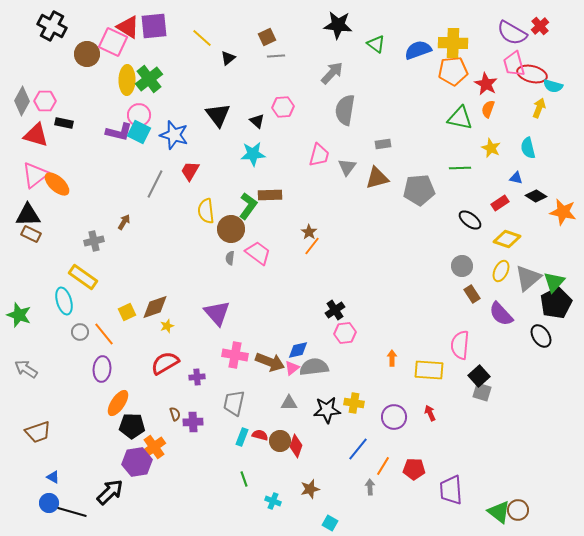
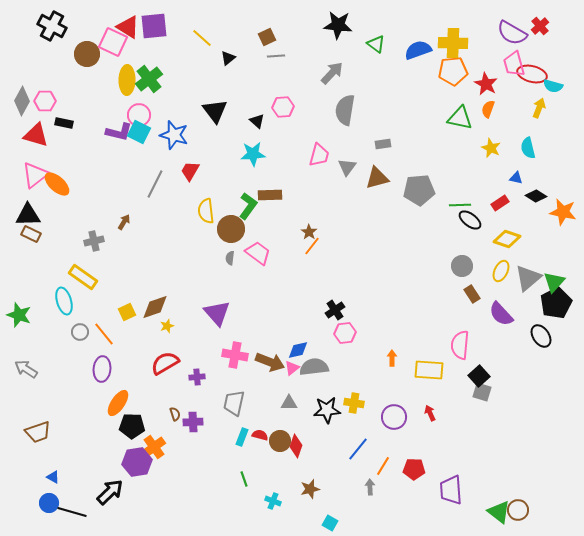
black triangle at (218, 115): moved 3 px left, 4 px up
green line at (460, 168): moved 37 px down
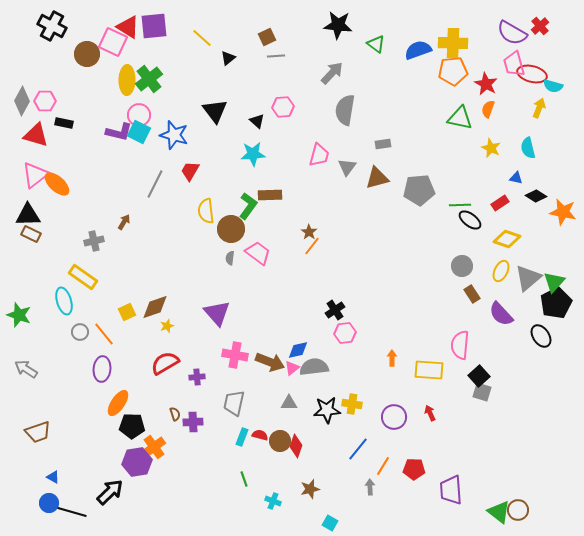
yellow cross at (354, 403): moved 2 px left, 1 px down
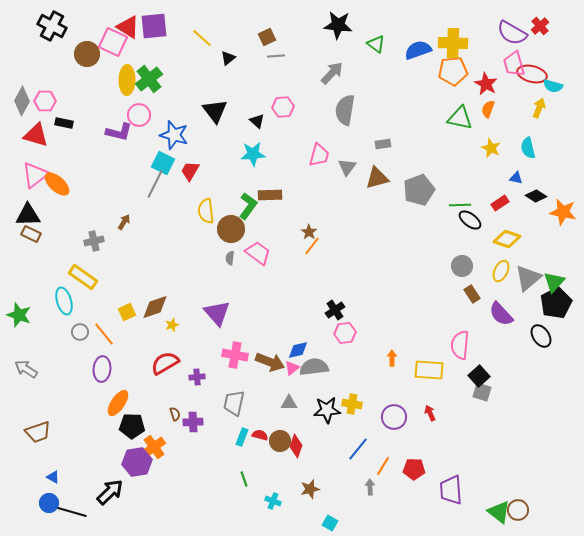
cyan square at (139, 132): moved 24 px right, 31 px down
gray pentagon at (419, 190): rotated 16 degrees counterclockwise
yellow star at (167, 326): moved 5 px right, 1 px up
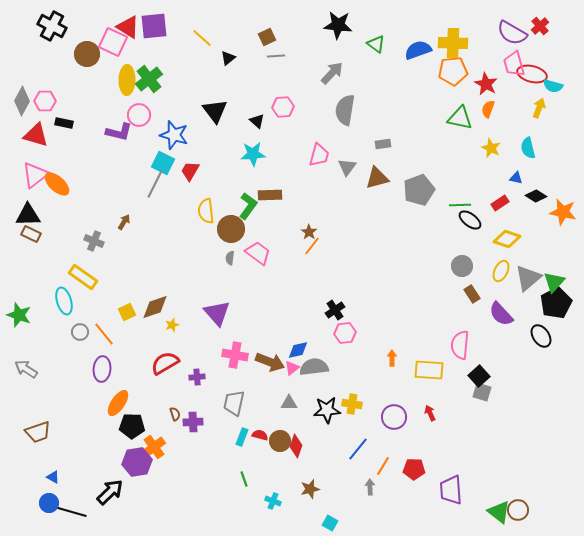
gray cross at (94, 241): rotated 36 degrees clockwise
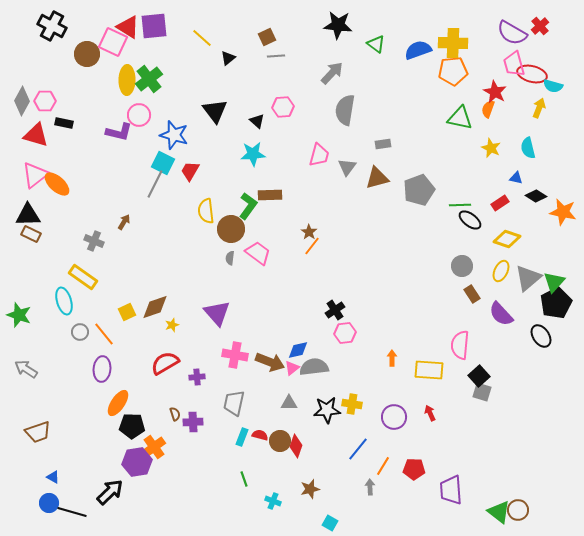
red star at (486, 84): moved 9 px right, 8 px down
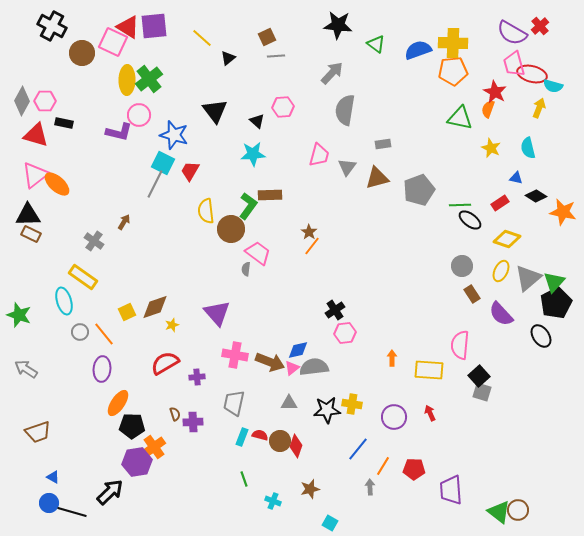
brown circle at (87, 54): moved 5 px left, 1 px up
gray cross at (94, 241): rotated 12 degrees clockwise
gray semicircle at (230, 258): moved 16 px right, 11 px down
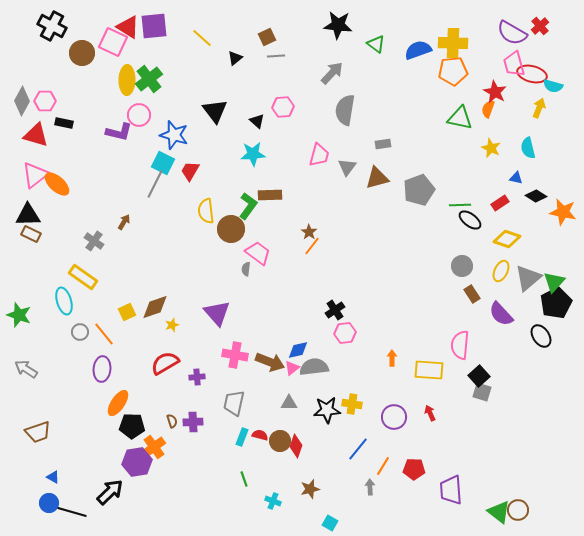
black triangle at (228, 58): moved 7 px right
brown semicircle at (175, 414): moved 3 px left, 7 px down
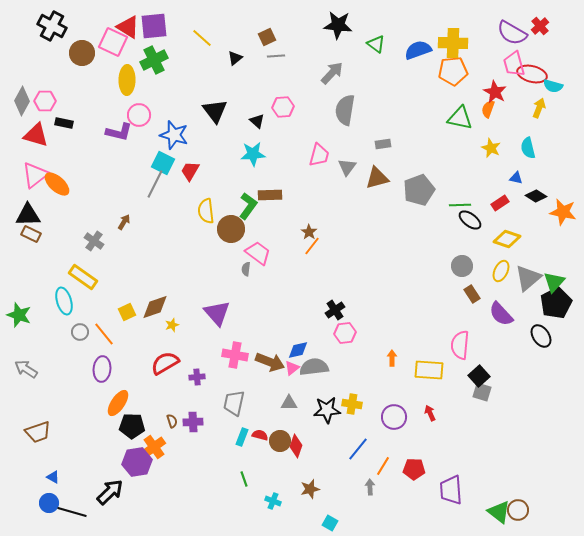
green cross at (149, 79): moved 5 px right, 19 px up; rotated 12 degrees clockwise
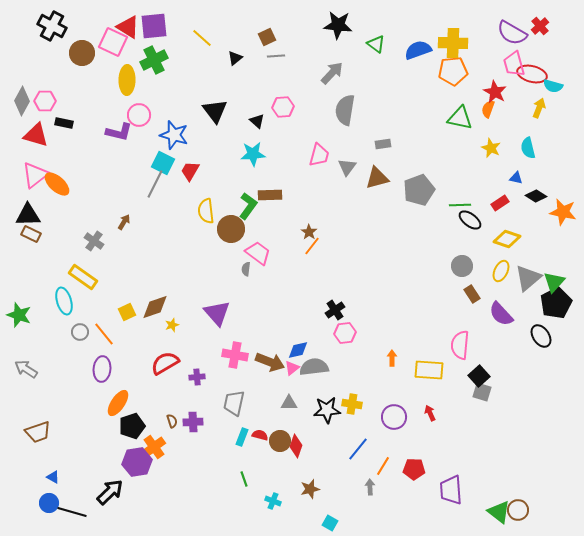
black pentagon at (132, 426): rotated 20 degrees counterclockwise
